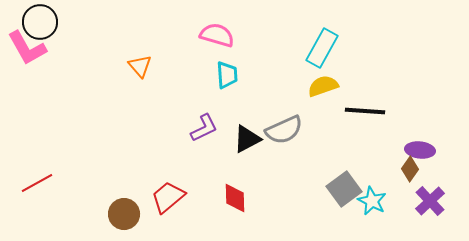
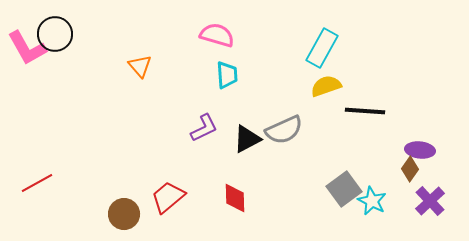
black circle: moved 15 px right, 12 px down
yellow semicircle: moved 3 px right
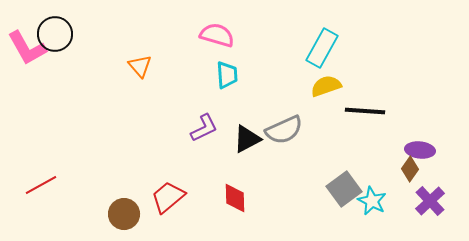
red line: moved 4 px right, 2 px down
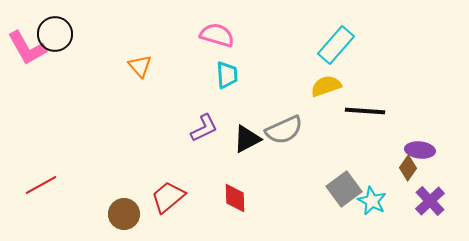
cyan rectangle: moved 14 px right, 3 px up; rotated 12 degrees clockwise
brown diamond: moved 2 px left, 1 px up
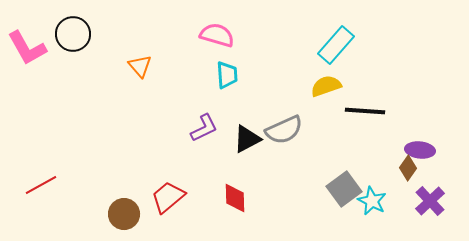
black circle: moved 18 px right
